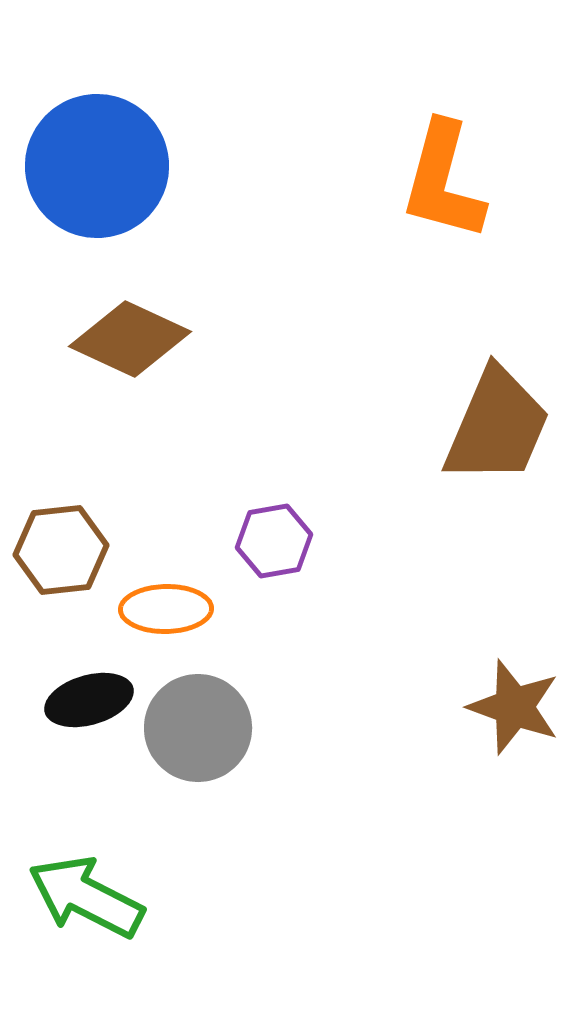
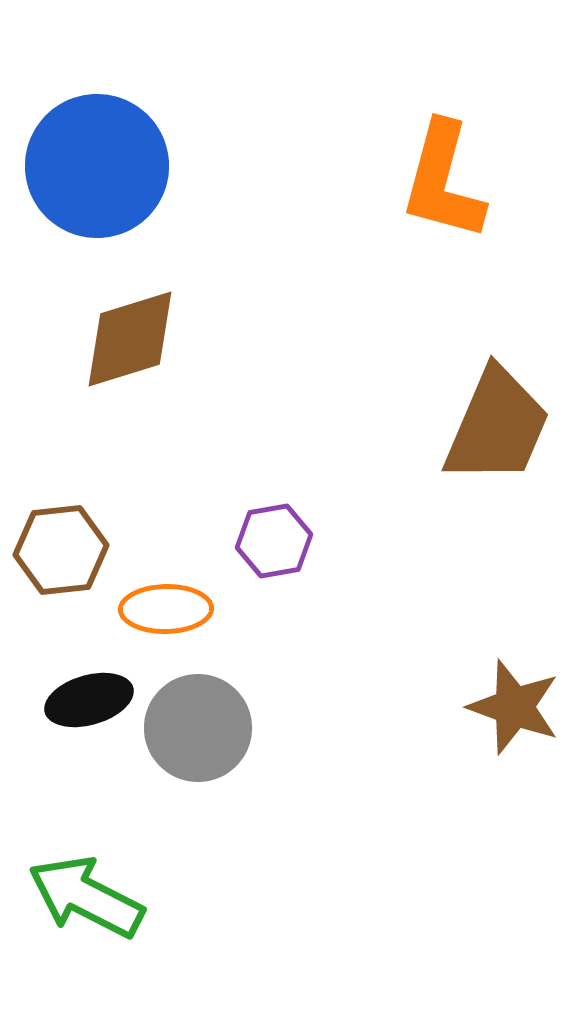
brown diamond: rotated 42 degrees counterclockwise
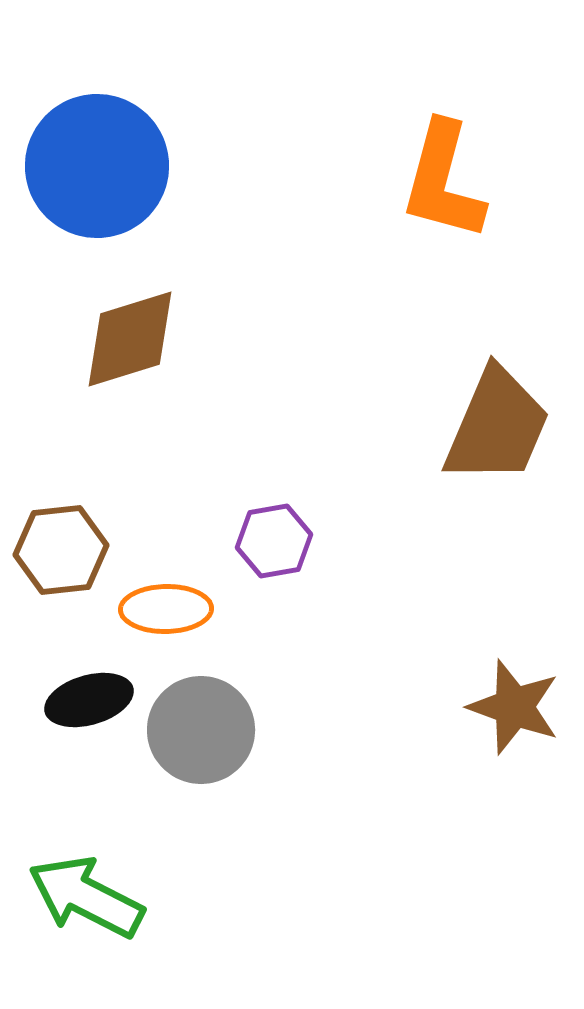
gray circle: moved 3 px right, 2 px down
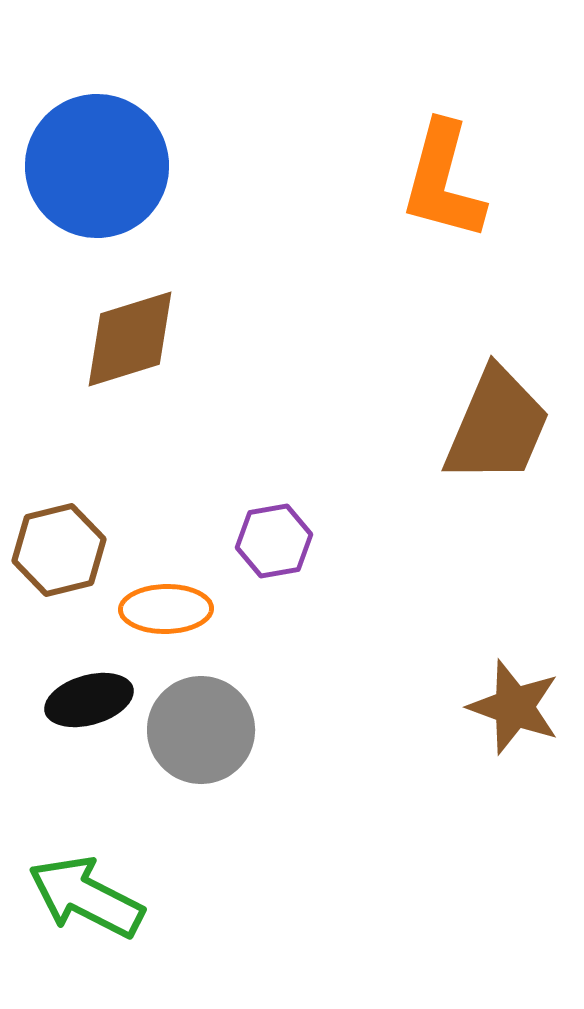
brown hexagon: moved 2 px left; rotated 8 degrees counterclockwise
